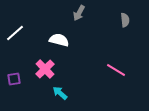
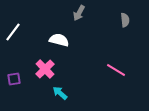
white line: moved 2 px left, 1 px up; rotated 12 degrees counterclockwise
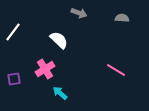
gray arrow: rotated 98 degrees counterclockwise
gray semicircle: moved 3 px left, 2 px up; rotated 80 degrees counterclockwise
white semicircle: rotated 30 degrees clockwise
pink cross: rotated 12 degrees clockwise
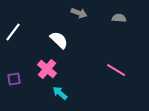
gray semicircle: moved 3 px left
pink cross: moved 2 px right; rotated 18 degrees counterclockwise
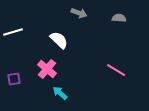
white line: rotated 36 degrees clockwise
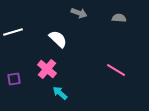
white semicircle: moved 1 px left, 1 px up
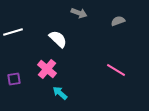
gray semicircle: moved 1 px left, 3 px down; rotated 24 degrees counterclockwise
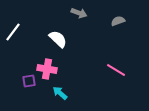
white line: rotated 36 degrees counterclockwise
pink cross: rotated 30 degrees counterclockwise
purple square: moved 15 px right, 2 px down
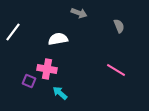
gray semicircle: moved 1 px right, 5 px down; rotated 88 degrees clockwise
white semicircle: rotated 54 degrees counterclockwise
purple square: rotated 32 degrees clockwise
